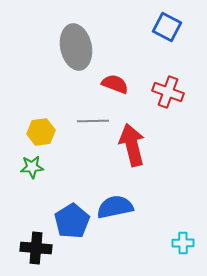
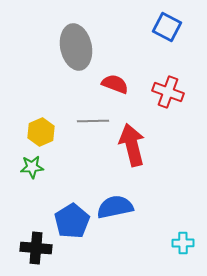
yellow hexagon: rotated 16 degrees counterclockwise
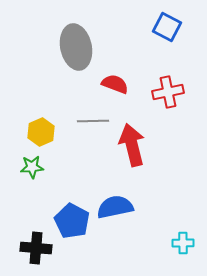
red cross: rotated 32 degrees counterclockwise
blue pentagon: rotated 12 degrees counterclockwise
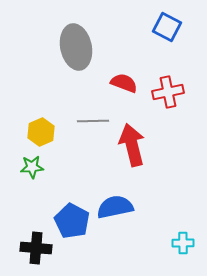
red semicircle: moved 9 px right, 1 px up
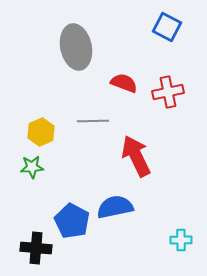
red arrow: moved 4 px right, 11 px down; rotated 12 degrees counterclockwise
cyan cross: moved 2 px left, 3 px up
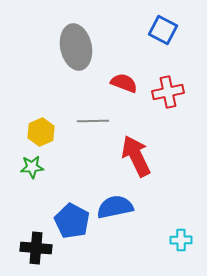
blue square: moved 4 px left, 3 px down
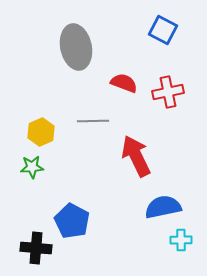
blue semicircle: moved 48 px right
